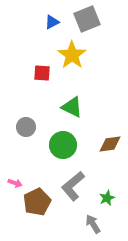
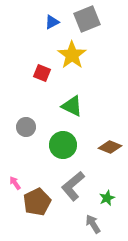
red square: rotated 18 degrees clockwise
green triangle: moved 1 px up
brown diamond: moved 3 px down; rotated 30 degrees clockwise
pink arrow: rotated 144 degrees counterclockwise
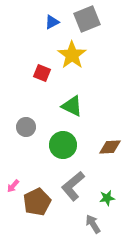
brown diamond: rotated 25 degrees counterclockwise
pink arrow: moved 2 px left, 3 px down; rotated 104 degrees counterclockwise
green star: rotated 14 degrees clockwise
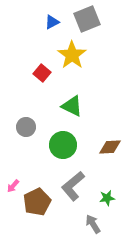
red square: rotated 18 degrees clockwise
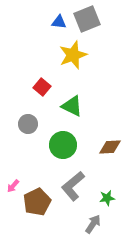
blue triangle: moved 7 px right; rotated 35 degrees clockwise
yellow star: moved 1 px right; rotated 16 degrees clockwise
red square: moved 14 px down
gray circle: moved 2 px right, 3 px up
gray arrow: rotated 66 degrees clockwise
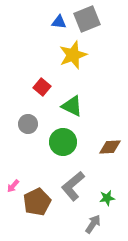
green circle: moved 3 px up
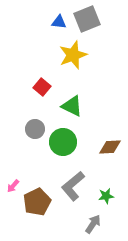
gray circle: moved 7 px right, 5 px down
green star: moved 1 px left, 2 px up
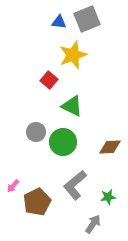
red square: moved 7 px right, 7 px up
gray circle: moved 1 px right, 3 px down
gray L-shape: moved 2 px right, 1 px up
green star: moved 2 px right, 1 px down
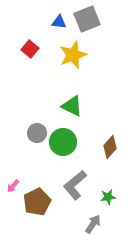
red square: moved 19 px left, 31 px up
gray circle: moved 1 px right, 1 px down
brown diamond: rotated 45 degrees counterclockwise
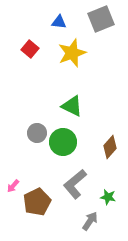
gray square: moved 14 px right
yellow star: moved 1 px left, 2 px up
gray L-shape: moved 1 px up
green star: rotated 21 degrees clockwise
gray arrow: moved 3 px left, 3 px up
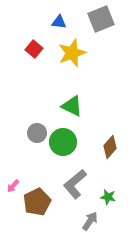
red square: moved 4 px right
